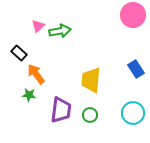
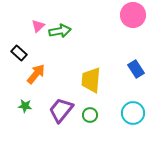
orange arrow: rotated 75 degrees clockwise
green star: moved 4 px left, 11 px down
purple trapezoid: rotated 148 degrees counterclockwise
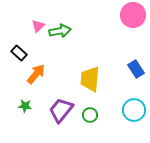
yellow trapezoid: moved 1 px left, 1 px up
cyan circle: moved 1 px right, 3 px up
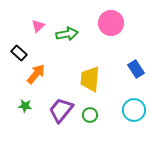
pink circle: moved 22 px left, 8 px down
green arrow: moved 7 px right, 3 px down
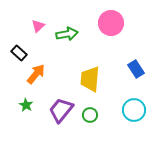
green star: moved 1 px right, 1 px up; rotated 24 degrees clockwise
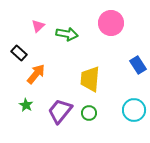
green arrow: rotated 20 degrees clockwise
blue rectangle: moved 2 px right, 4 px up
purple trapezoid: moved 1 px left, 1 px down
green circle: moved 1 px left, 2 px up
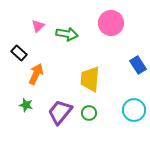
orange arrow: rotated 15 degrees counterclockwise
green star: rotated 16 degrees counterclockwise
purple trapezoid: moved 1 px down
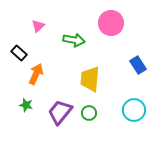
green arrow: moved 7 px right, 6 px down
